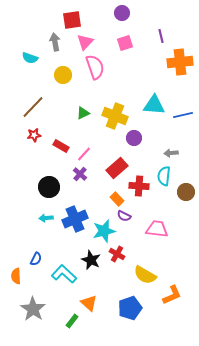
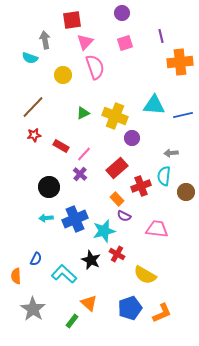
gray arrow at (55, 42): moved 10 px left, 2 px up
purple circle at (134, 138): moved 2 px left
red cross at (139, 186): moved 2 px right; rotated 24 degrees counterclockwise
orange L-shape at (172, 295): moved 10 px left, 18 px down
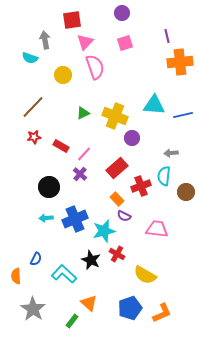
purple line at (161, 36): moved 6 px right
red star at (34, 135): moved 2 px down
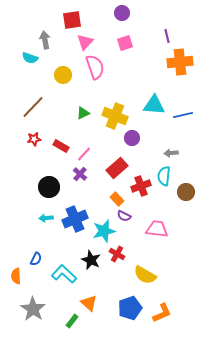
red star at (34, 137): moved 2 px down
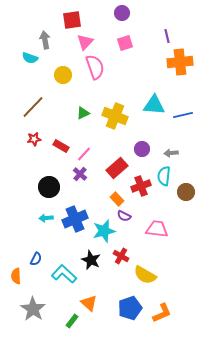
purple circle at (132, 138): moved 10 px right, 11 px down
red cross at (117, 254): moved 4 px right, 2 px down
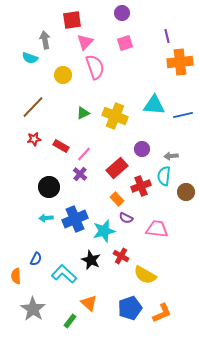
gray arrow at (171, 153): moved 3 px down
purple semicircle at (124, 216): moved 2 px right, 2 px down
green rectangle at (72, 321): moved 2 px left
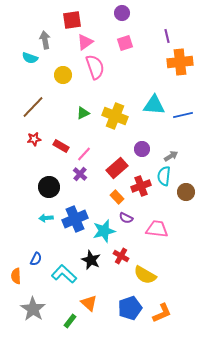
pink triangle at (85, 42): rotated 12 degrees clockwise
gray arrow at (171, 156): rotated 152 degrees clockwise
orange rectangle at (117, 199): moved 2 px up
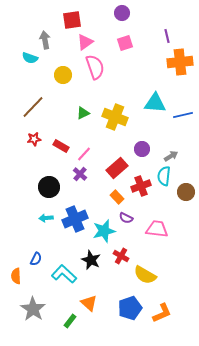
cyan triangle at (154, 105): moved 1 px right, 2 px up
yellow cross at (115, 116): moved 1 px down
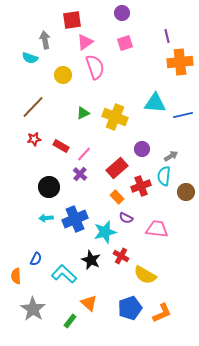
cyan star at (104, 231): moved 1 px right, 1 px down
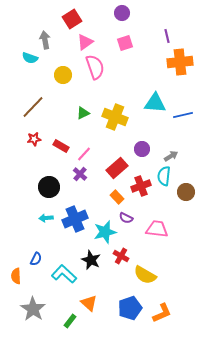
red square at (72, 20): moved 1 px up; rotated 24 degrees counterclockwise
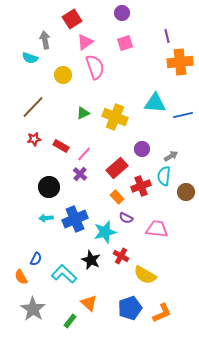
orange semicircle at (16, 276): moved 5 px right, 1 px down; rotated 28 degrees counterclockwise
